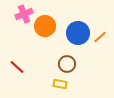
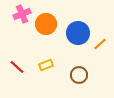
pink cross: moved 2 px left
orange circle: moved 1 px right, 2 px up
orange line: moved 7 px down
brown circle: moved 12 px right, 11 px down
yellow rectangle: moved 14 px left, 19 px up; rotated 32 degrees counterclockwise
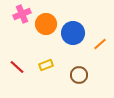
blue circle: moved 5 px left
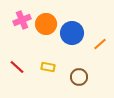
pink cross: moved 6 px down
blue circle: moved 1 px left
yellow rectangle: moved 2 px right, 2 px down; rotated 32 degrees clockwise
brown circle: moved 2 px down
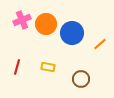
red line: rotated 63 degrees clockwise
brown circle: moved 2 px right, 2 px down
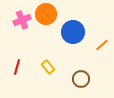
orange circle: moved 10 px up
blue circle: moved 1 px right, 1 px up
orange line: moved 2 px right, 1 px down
yellow rectangle: rotated 40 degrees clockwise
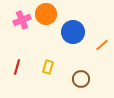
yellow rectangle: rotated 56 degrees clockwise
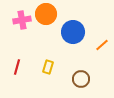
pink cross: rotated 12 degrees clockwise
